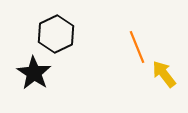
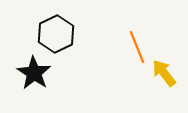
yellow arrow: moved 1 px up
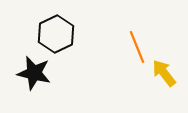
black star: rotated 20 degrees counterclockwise
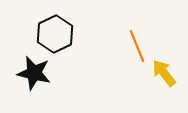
black hexagon: moved 1 px left
orange line: moved 1 px up
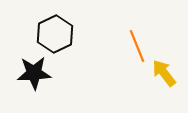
black star: rotated 16 degrees counterclockwise
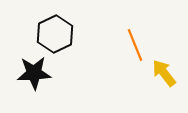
orange line: moved 2 px left, 1 px up
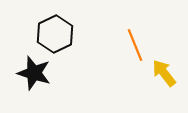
black star: rotated 20 degrees clockwise
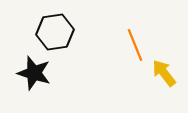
black hexagon: moved 2 px up; rotated 18 degrees clockwise
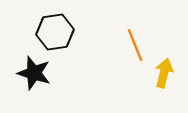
yellow arrow: rotated 52 degrees clockwise
